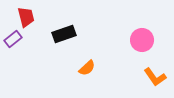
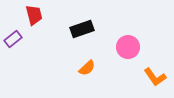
red trapezoid: moved 8 px right, 2 px up
black rectangle: moved 18 px right, 5 px up
pink circle: moved 14 px left, 7 px down
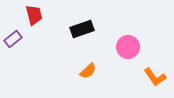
orange semicircle: moved 1 px right, 3 px down
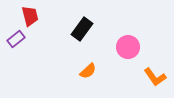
red trapezoid: moved 4 px left, 1 px down
black rectangle: rotated 35 degrees counterclockwise
purple rectangle: moved 3 px right
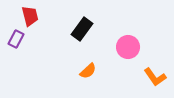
purple rectangle: rotated 24 degrees counterclockwise
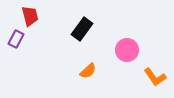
pink circle: moved 1 px left, 3 px down
